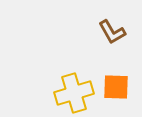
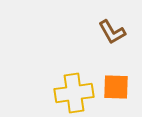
yellow cross: rotated 9 degrees clockwise
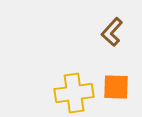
brown L-shape: rotated 72 degrees clockwise
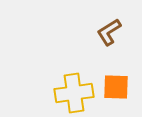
brown L-shape: moved 3 px left; rotated 16 degrees clockwise
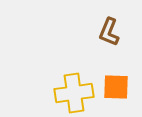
brown L-shape: rotated 36 degrees counterclockwise
